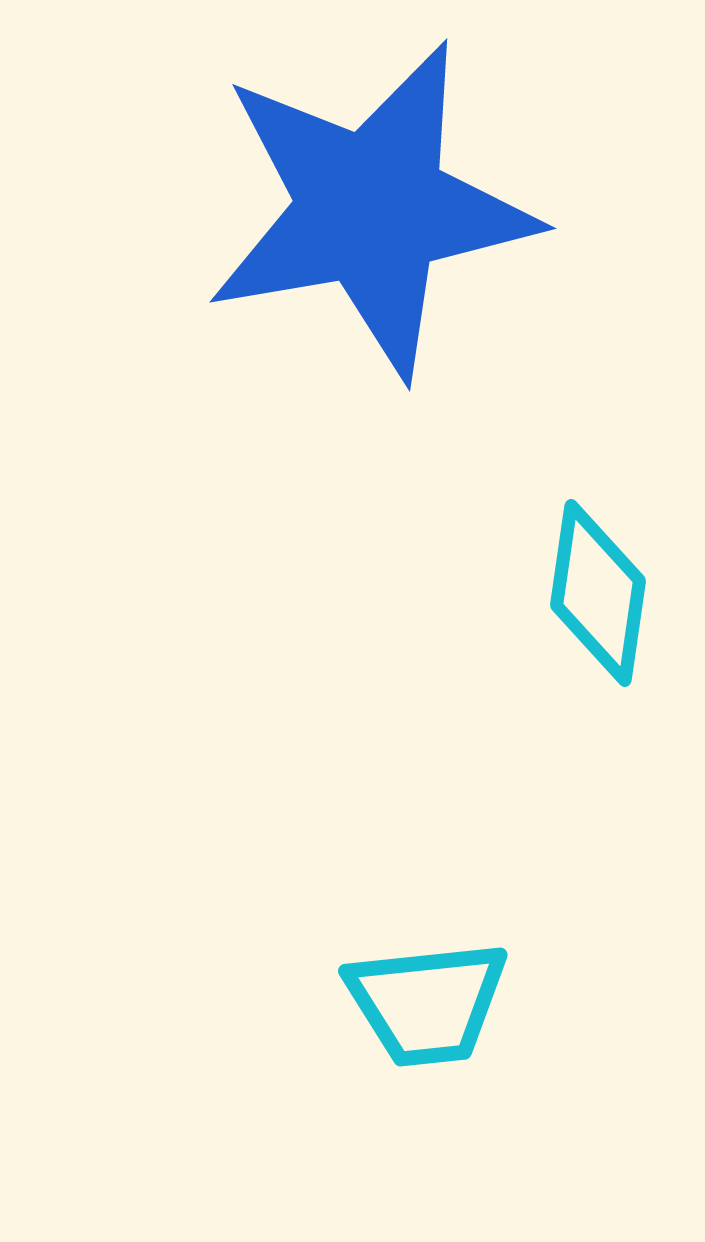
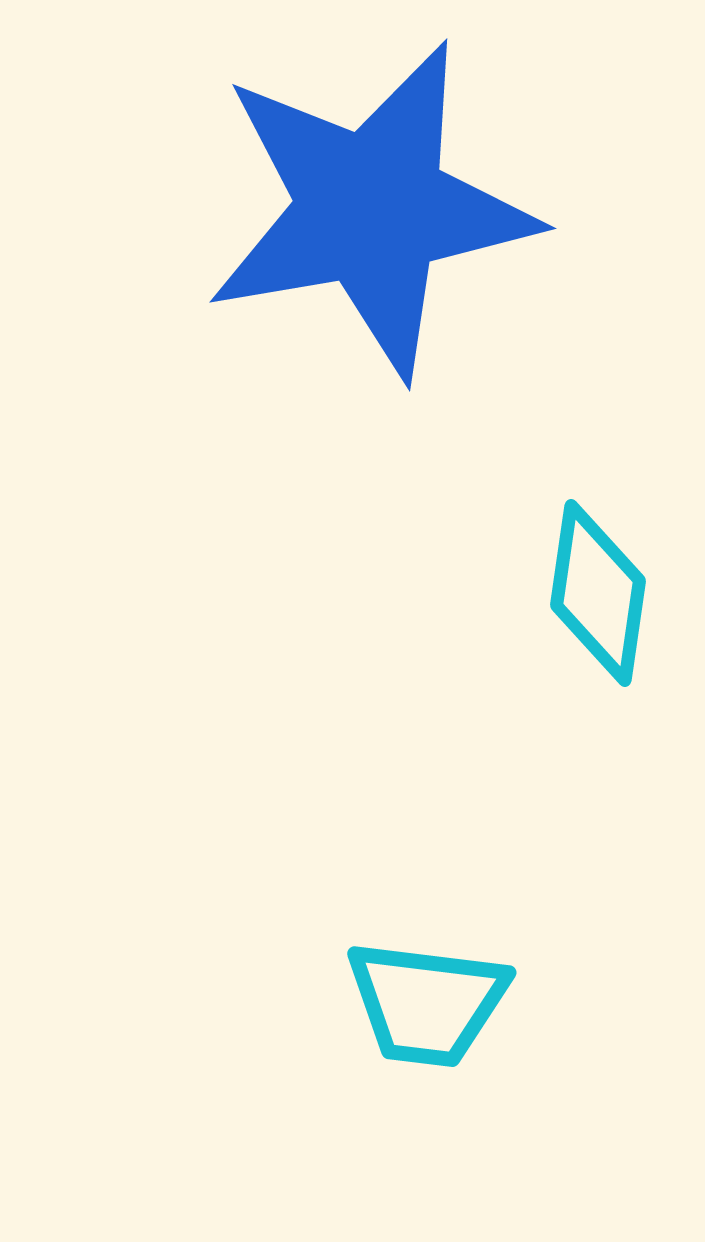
cyan trapezoid: rotated 13 degrees clockwise
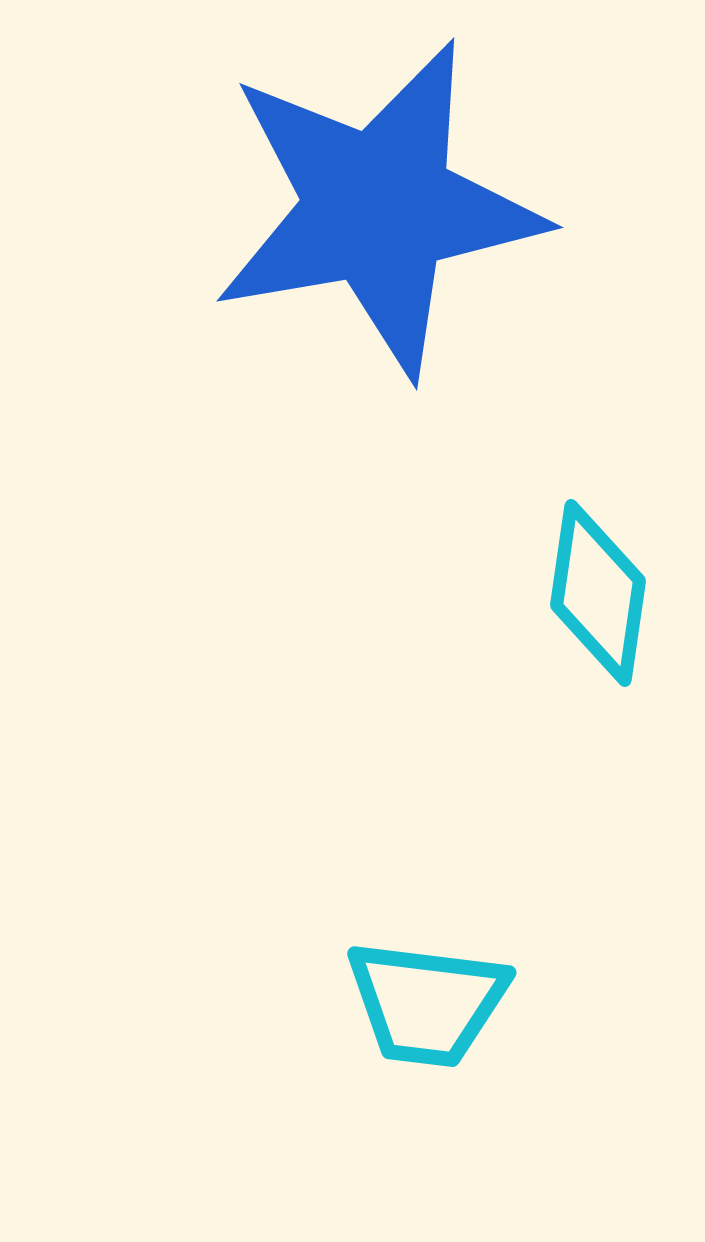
blue star: moved 7 px right, 1 px up
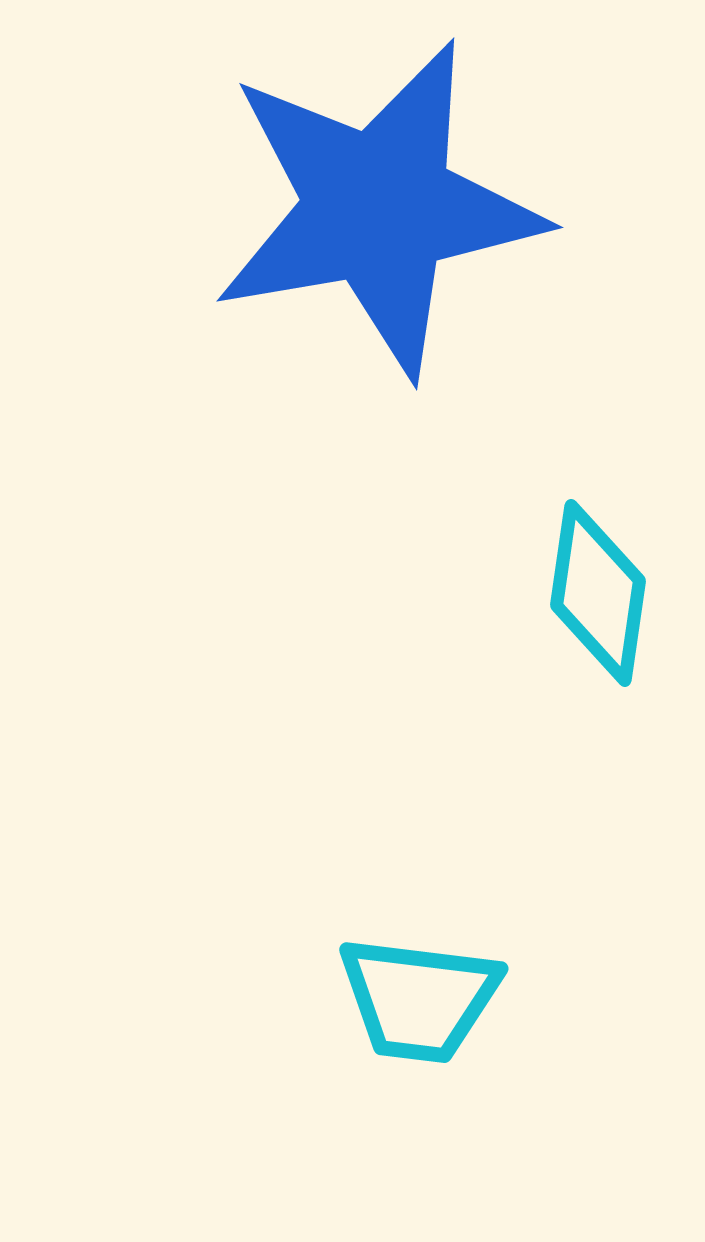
cyan trapezoid: moved 8 px left, 4 px up
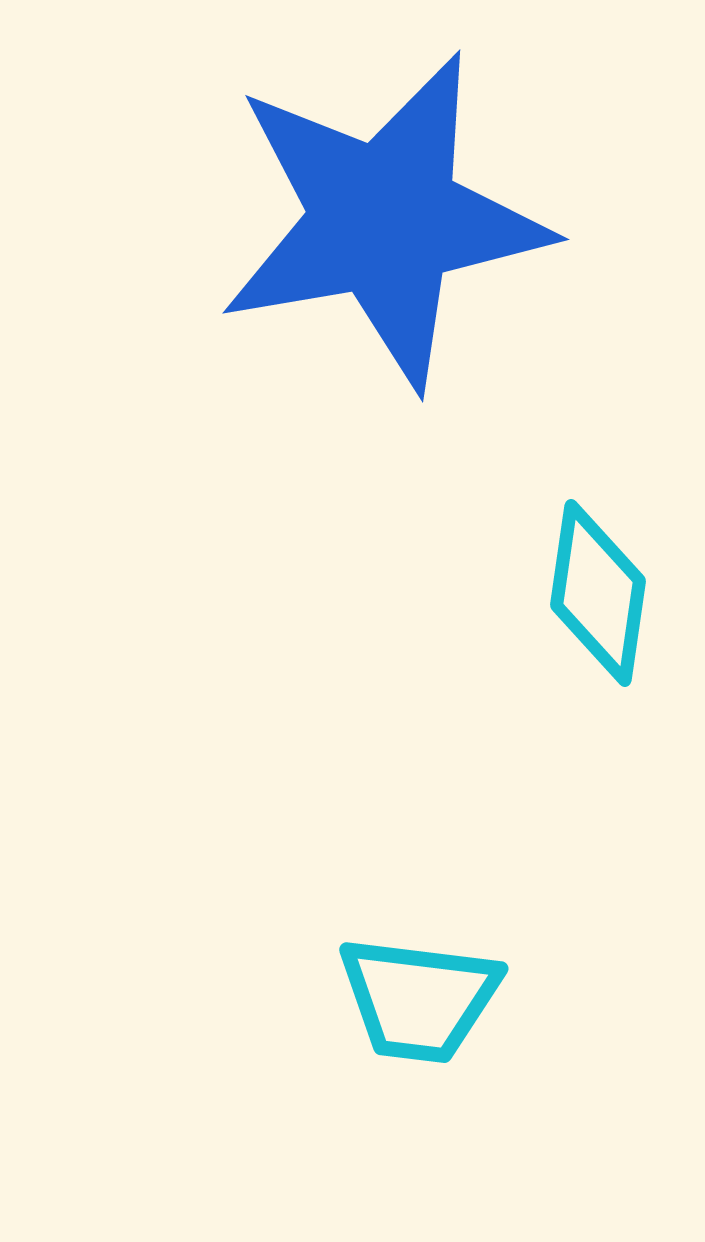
blue star: moved 6 px right, 12 px down
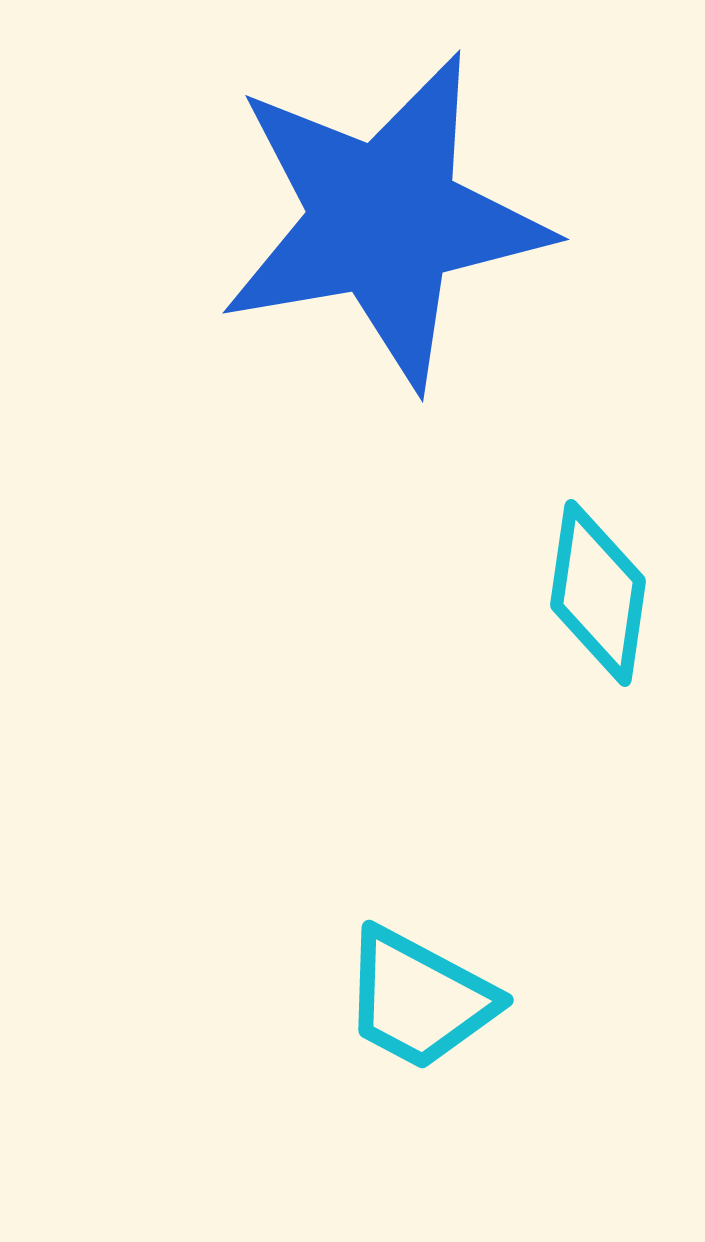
cyan trapezoid: rotated 21 degrees clockwise
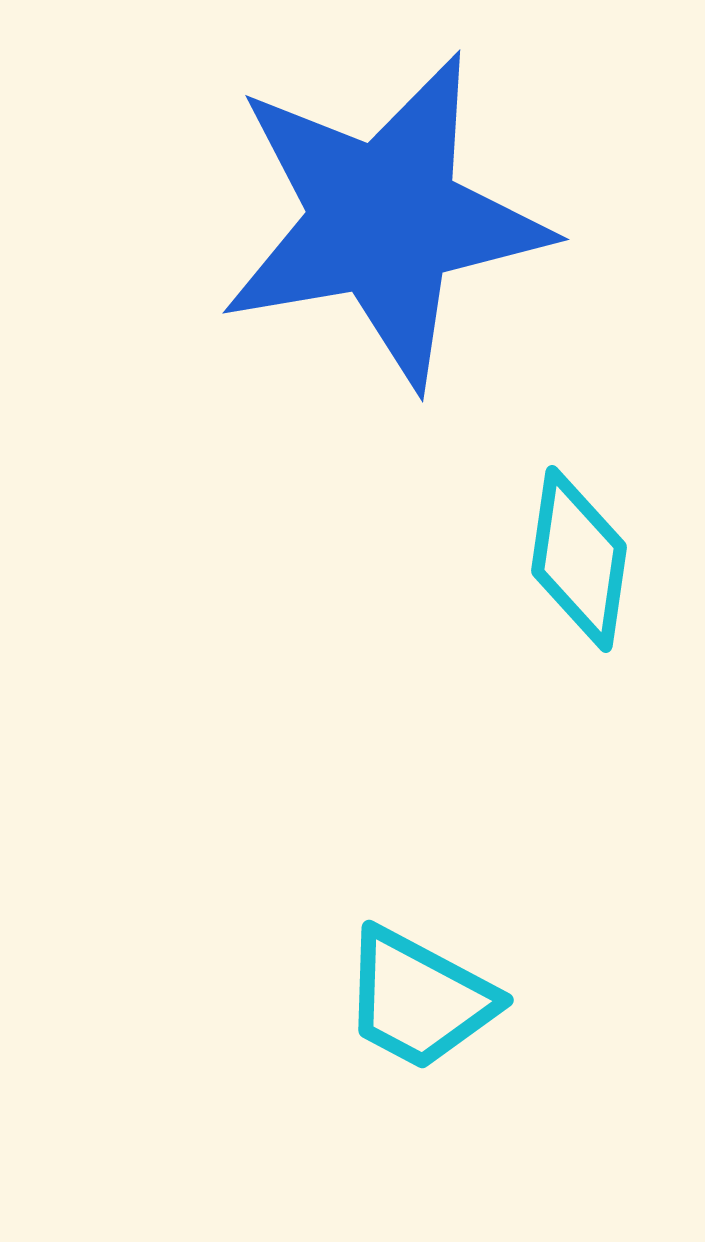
cyan diamond: moved 19 px left, 34 px up
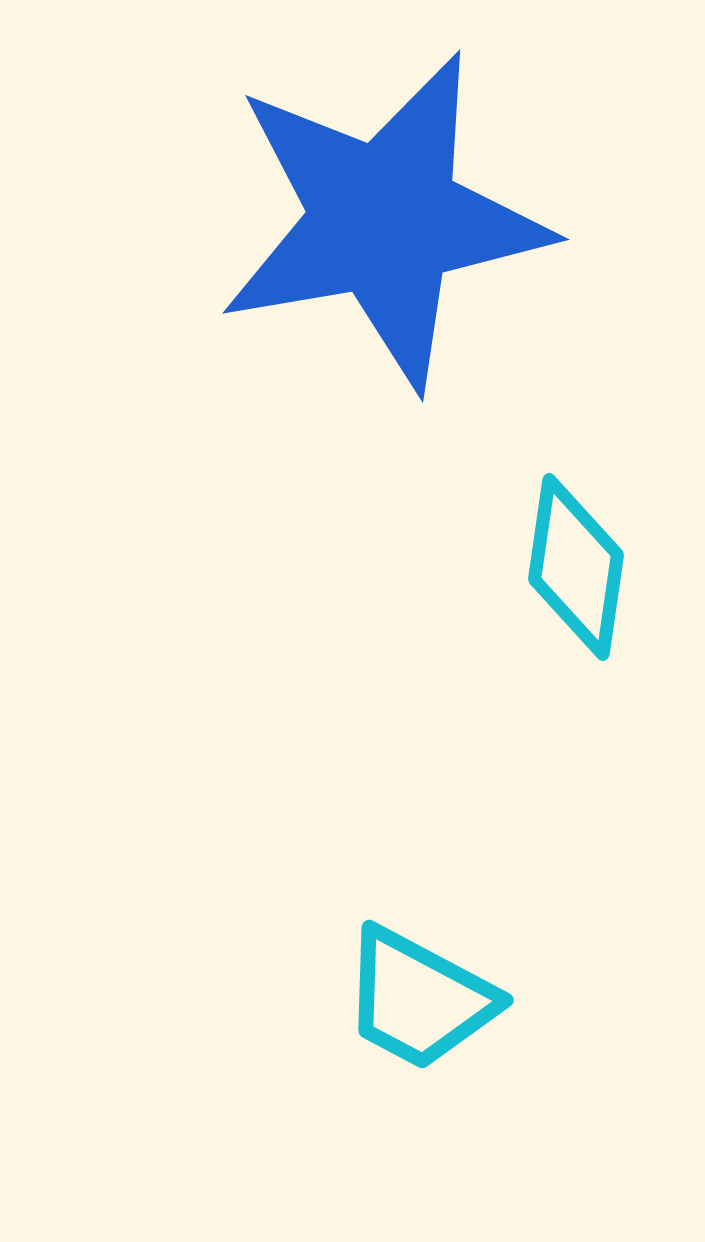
cyan diamond: moved 3 px left, 8 px down
